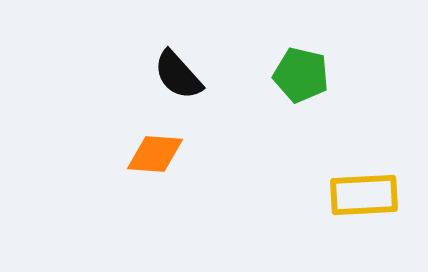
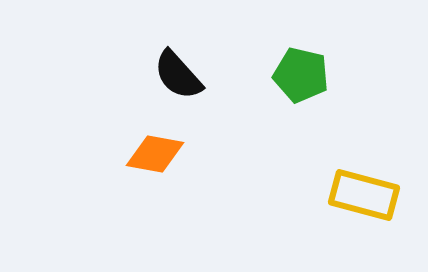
orange diamond: rotated 6 degrees clockwise
yellow rectangle: rotated 18 degrees clockwise
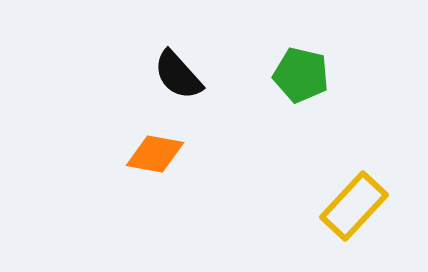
yellow rectangle: moved 10 px left, 11 px down; rotated 62 degrees counterclockwise
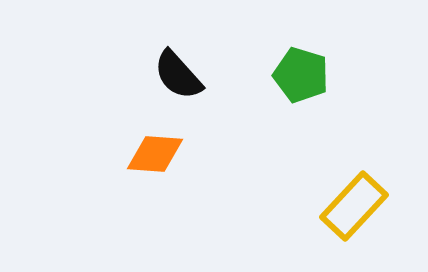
green pentagon: rotated 4 degrees clockwise
orange diamond: rotated 6 degrees counterclockwise
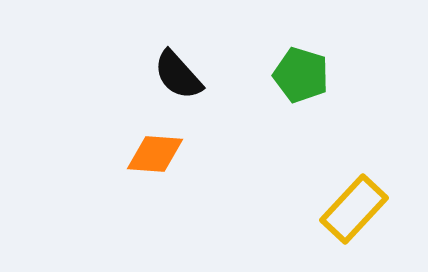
yellow rectangle: moved 3 px down
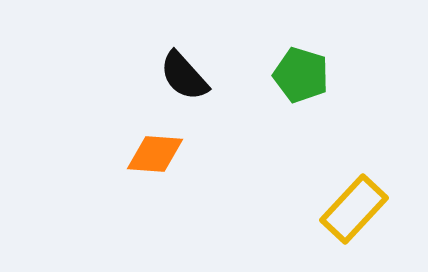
black semicircle: moved 6 px right, 1 px down
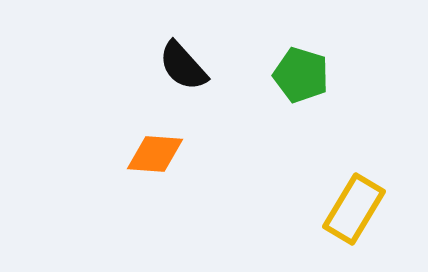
black semicircle: moved 1 px left, 10 px up
yellow rectangle: rotated 12 degrees counterclockwise
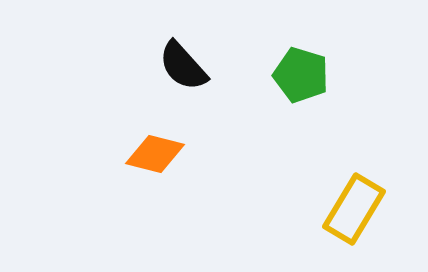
orange diamond: rotated 10 degrees clockwise
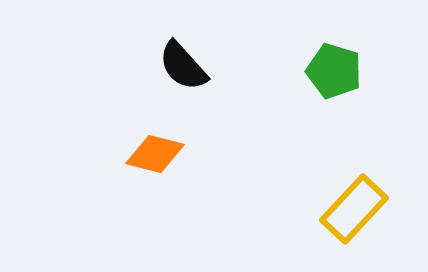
green pentagon: moved 33 px right, 4 px up
yellow rectangle: rotated 12 degrees clockwise
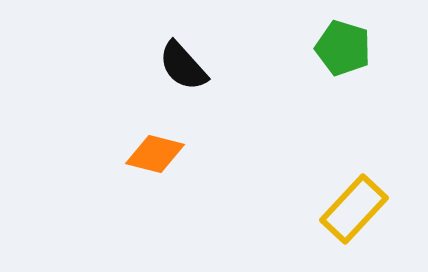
green pentagon: moved 9 px right, 23 px up
